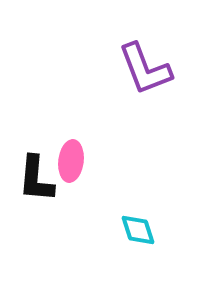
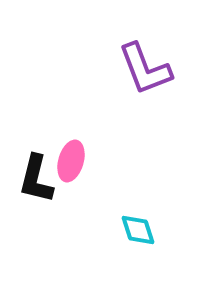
pink ellipse: rotated 9 degrees clockwise
black L-shape: rotated 9 degrees clockwise
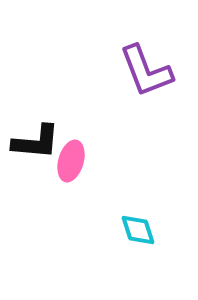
purple L-shape: moved 1 px right, 2 px down
black L-shape: moved 37 px up; rotated 99 degrees counterclockwise
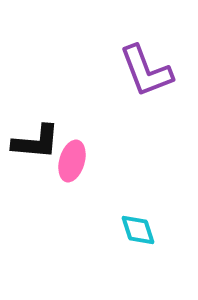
pink ellipse: moved 1 px right
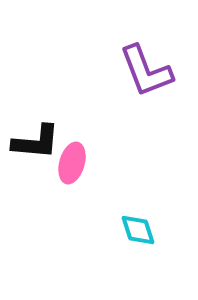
pink ellipse: moved 2 px down
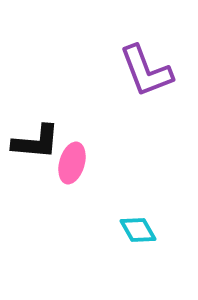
cyan diamond: rotated 12 degrees counterclockwise
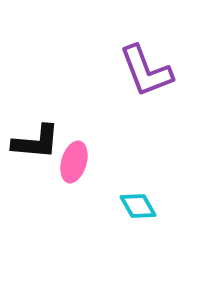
pink ellipse: moved 2 px right, 1 px up
cyan diamond: moved 24 px up
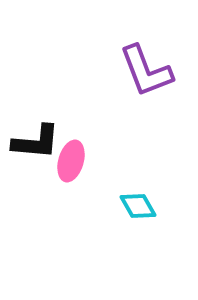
pink ellipse: moved 3 px left, 1 px up
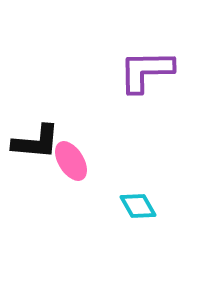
purple L-shape: rotated 110 degrees clockwise
pink ellipse: rotated 48 degrees counterclockwise
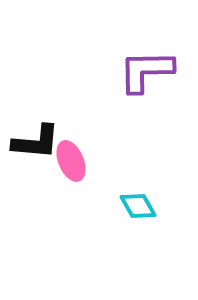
pink ellipse: rotated 9 degrees clockwise
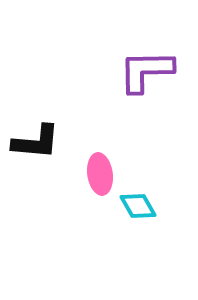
pink ellipse: moved 29 px right, 13 px down; rotated 15 degrees clockwise
